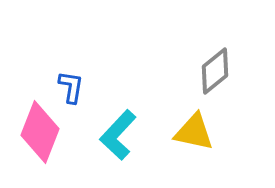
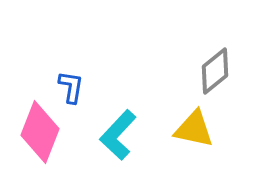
yellow triangle: moved 3 px up
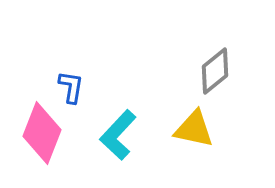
pink diamond: moved 2 px right, 1 px down
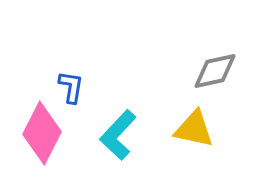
gray diamond: rotated 27 degrees clockwise
pink diamond: rotated 6 degrees clockwise
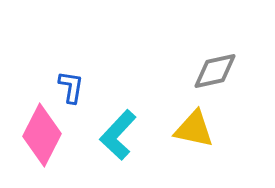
pink diamond: moved 2 px down
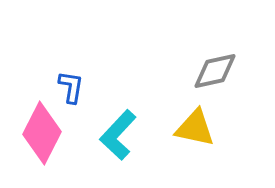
yellow triangle: moved 1 px right, 1 px up
pink diamond: moved 2 px up
